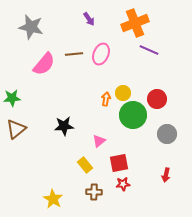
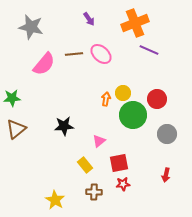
pink ellipse: rotated 70 degrees counterclockwise
yellow star: moved 2 px right, 1 px down
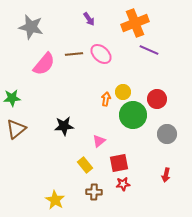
yellow circle: moved 1 px up
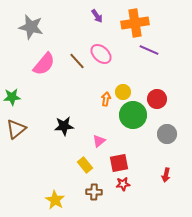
purple arrow: moved 8 px right, 3 px up
orange cross: rotated 12 degrees clockwise
brown line: moved 3 px right, 7 px down; rotated 54 degrees clockwise
green star: moved 1 px up
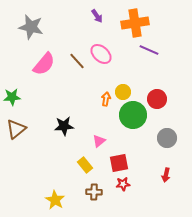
gray circle: moved 4 px down
